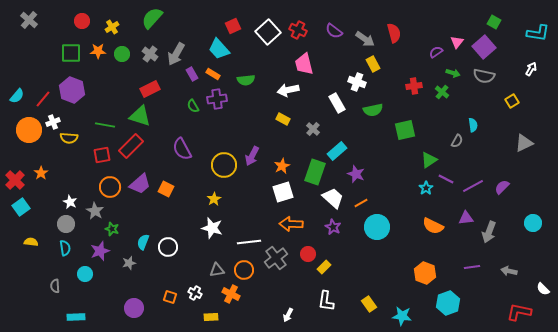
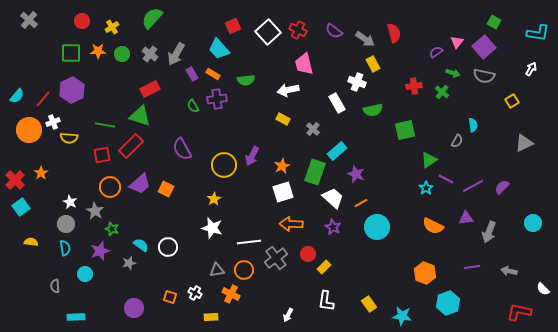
purple hexagon at (72, 90): rotated 15 degrees clockwise
cyan semicircle at (143, 242): moved 2 px left, 3 px down; rotated 105 degrees clockwise
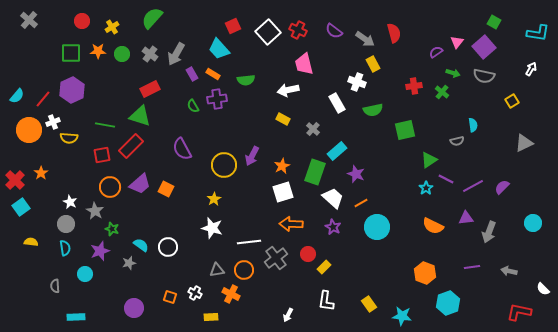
gray semicircle at (457, 141): rotated 48 degrees clockwise
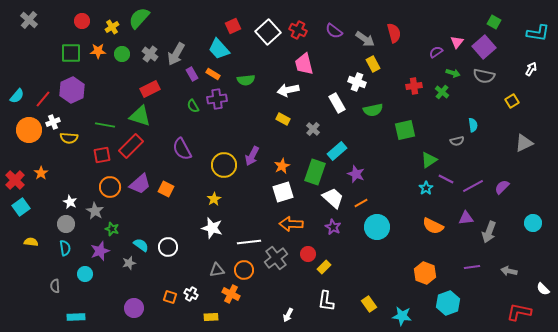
green semicircle at (152, 18): moved 13 px left
white cross at (195, 293): moved 4 px left, 1 px down
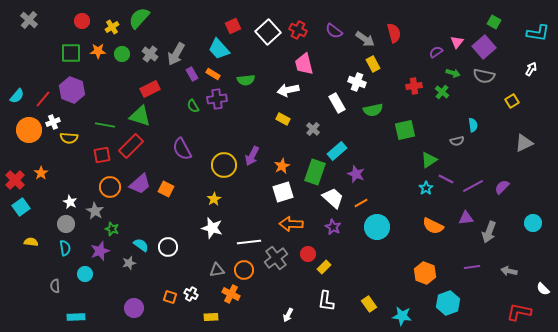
purple hexagon at (72, 90): rotated 15 degrees counterclockwise
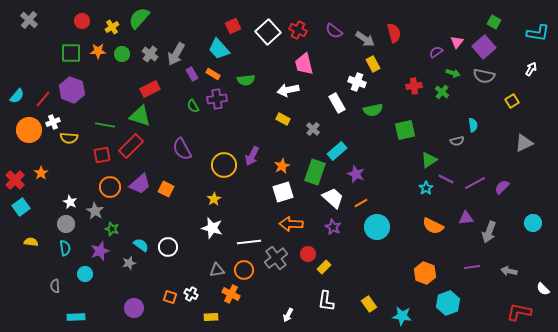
purple line at (473, 186): moved 2 px right, 3 px up
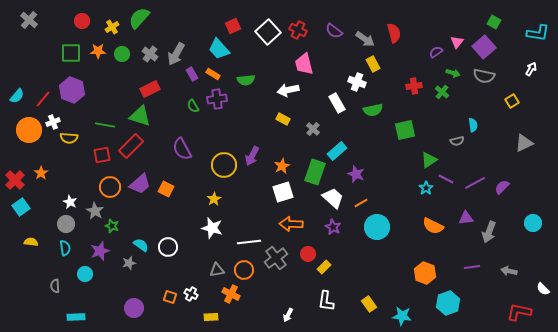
green star at (112, 229): moved 3 px up
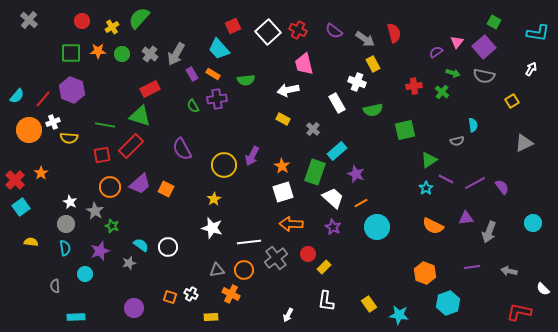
orange star at (282, 166): rotated 14 degrees counterclockwise
purple semicircle at (502, 187): rotated 98 degrees clockwise
cyan star at (402, 316): moved 3 px left, 1 px up
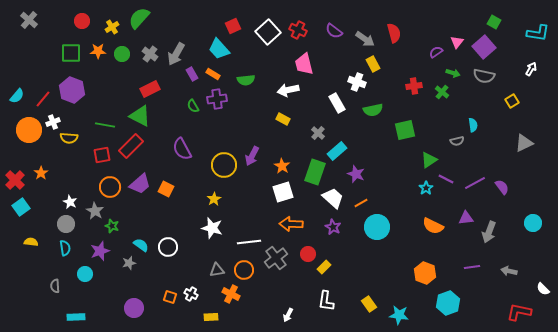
green triangle at (140, 116): rotated 10 degrees clockwise
gray cross at (313, 129): moved 5 px right, 4 px down
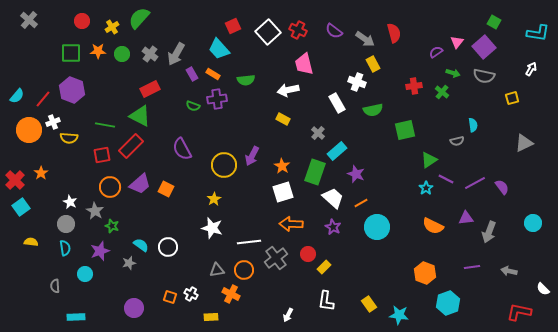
yellow square at (512, 101): moved 3 px up; rotated 16 degrees clockwise
green semicircle at (193, 106): rotated 40 degrees counterclockwise
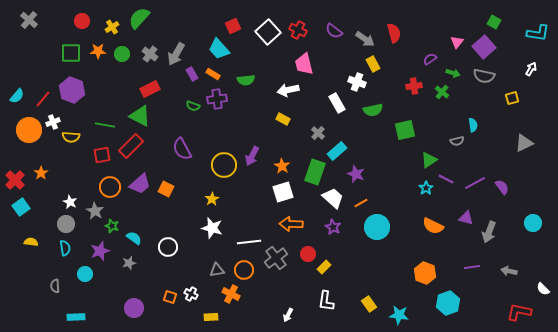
purple semicircle at (436, 52): moved 6 px left, 7 px down
yellow semicircle at (69, 138): moved 2 px right, 1 px up
yellow star at (214, 199): moved 2 px left
purple triangle at (466, 218): rotated 21 degrees clockwise
cyan semicircle at (141, 245): moved 7 px left, 7 px up
